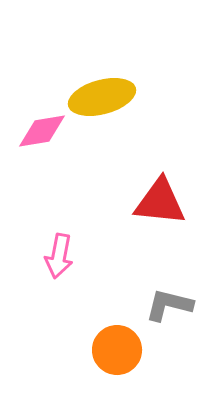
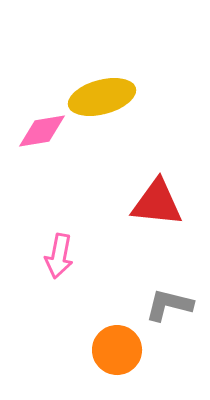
red triangle: moved 3 px left, 1 px down
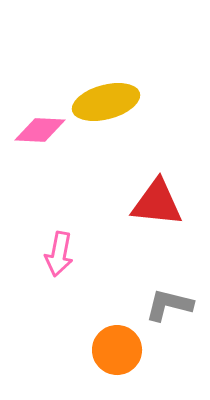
yellow ellipse: moved 4 px right, 5 px down
pink diamond: moved 2 px left, 1 px up; rotated 12 degrees clockwise
pink arrow: moved 2 px up
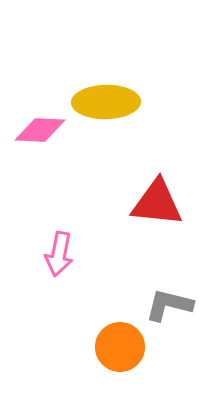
yellow ellipse: rotated 14 degrees clockwise
orange circle: moved 3 px right, 3 px up
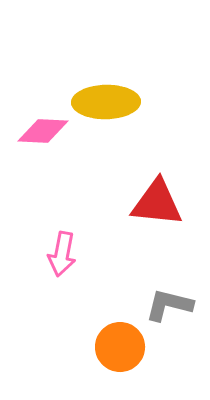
pink diamond: moved 3 px right, 1 px down
pink arrow: moved 3 px right
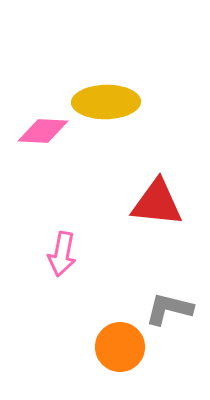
gray L-shape: moved 4 px down
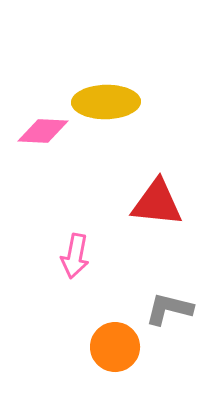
pink arrow: moved 13 px right, 2 px down
orange circle: moved 5 px left
